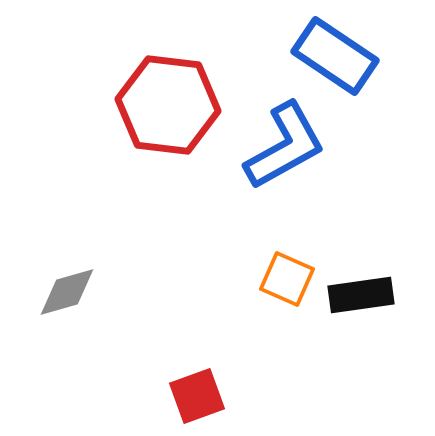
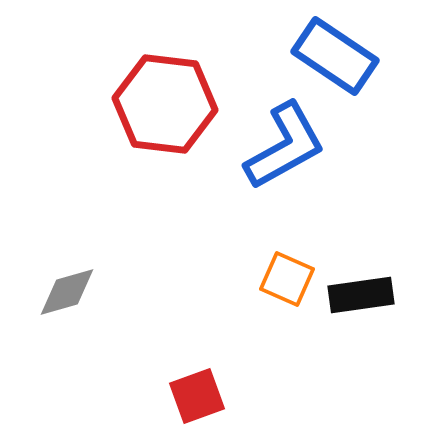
red hexagon: moved 3 px left, 1 px up
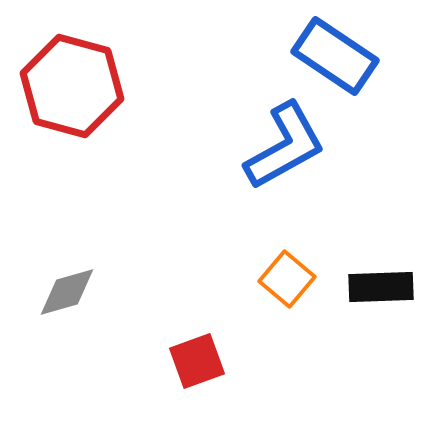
red hexagon: moved 93 px left, 18 px up; rotated 8 degrees clockwise
orange square: rotated 16 degrees clockwise
black rectangle: moved 20 px right, 8 px up; rotated 6 degrees clockwise
red square: moved 35 px up
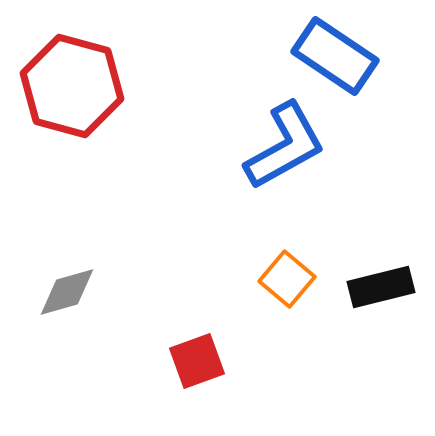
black rectangle: rotated 12 degrees counterclockwise
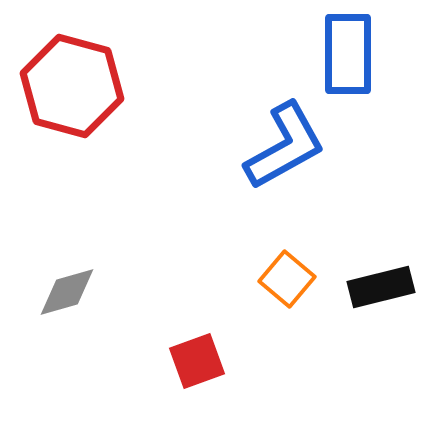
blue rectangle: moved 13 px right, 2 px up; rotated 56 degrees clockwise
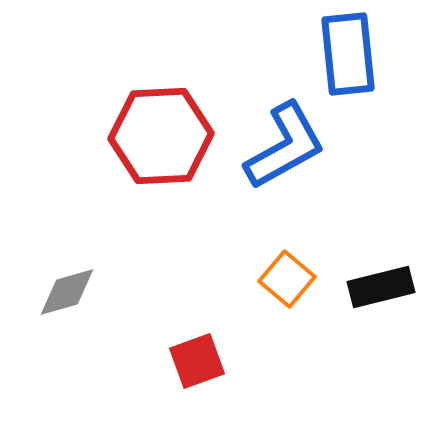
blue rectangle: rotated 6 degrees counterclockwise
red hexagon: moved 89 px right, 50 px down; rotated 18 degrees counterclockwise
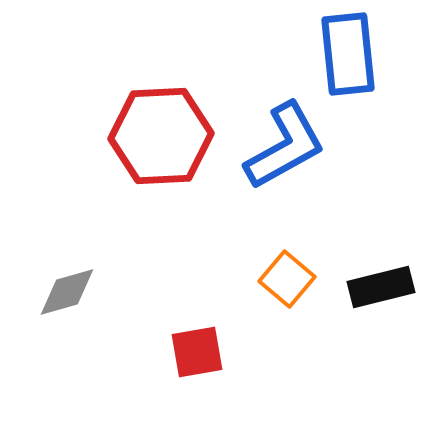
red square: moved 9 px up; rotated 10 degrees clockwise
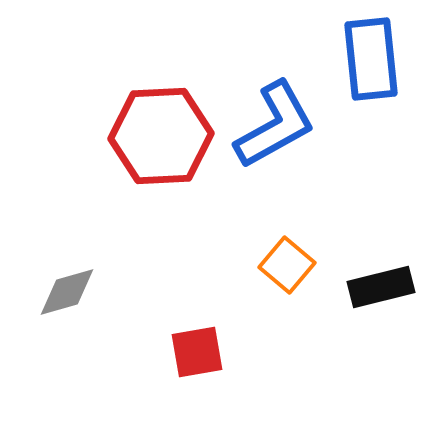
blue rectangle: moved 23 px right, 5 px down
blue L-shape: moved 10 px left, 21 px up
orange square: moved 14 px up
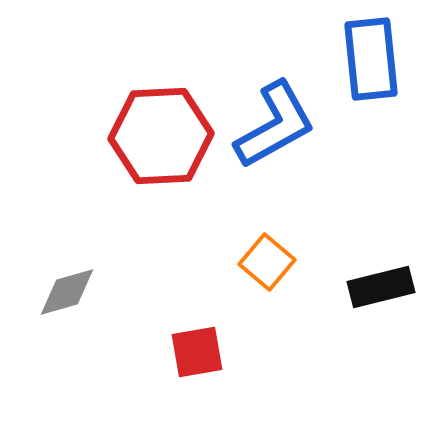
orange square: moved 20 px left, 3 px up
